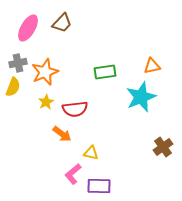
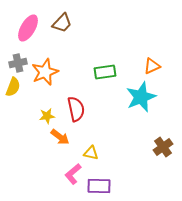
orange triangle: rotated 12 degrees counterclockwise
yellow star: moved 1 px right, 14 px down; rotated 21 degrees clockwise
red semicircle: moved 1 px right; rotated 95 degrees counterclockwise
orange arrow: moved 2 px left, 3 px down
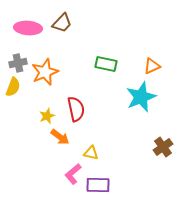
pink ellipse: rotated 64 degrees clockwise
green rectangle: moved 1 px right, 8 px up; rotated 20 degrees clockwise
yellow star: rotated 14 degrees counterclockwise
purple rectangle: moved 1 px left, 1 px up
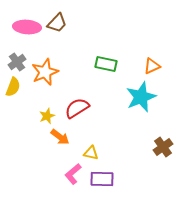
brown trapezoid: moved 5 px left
pink ellipse: moved 1 px left, 1 px up
gray cross: moved 1 px left, 1 px up; rotated 24 degrees counterclockwise
red semicircle: moved 1 px right, 1 px up; rotated 110 degrees counterclockwise
purple rectangle: moved 4 px right, 6 px up
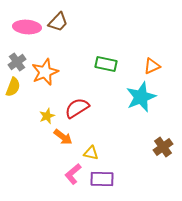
brown trapezoid: moved 1 px right, 1 px up
orange arrow: moved 3 px right
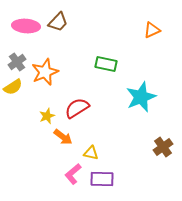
pink ellipse: moved 1 px left, 1 px up
orange triangle: moved 36 px up
yellow semicircle: rotated 36 degrees clockwise
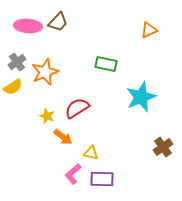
pink ellipse: moved 2 px right
orange triangle: moved 3 px left
yellow star: rotated 28 degrees counterclockwise
